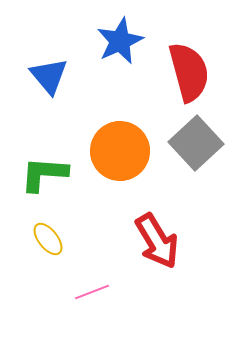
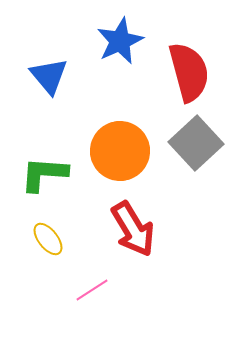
red arrow: moved 24 px left, 12 px up
pink line: moved 2 px up; rotated 12 degrees counterclockwise
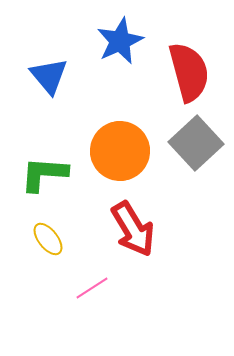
pink line: moved 2 px up
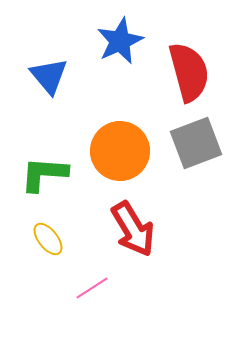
gray square: rotated 22 degrees clockwise
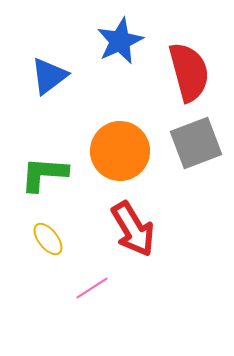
blue triangle: rotated 33 degrees clockwise
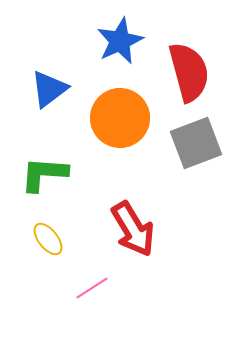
blue triangle: moved 13 px down
orange circle: moved 33 px up
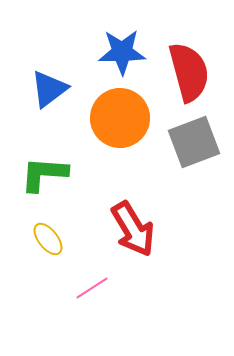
blue star: moved 2 px right, 11 px down; rotated 24 degrees clockwise
gray square: moved 2 px left, 1 px up
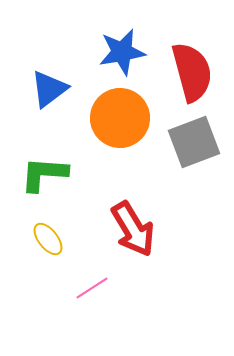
blue star: rotated 9 degrees counterclockwise
red semicircle: moved 3 px right
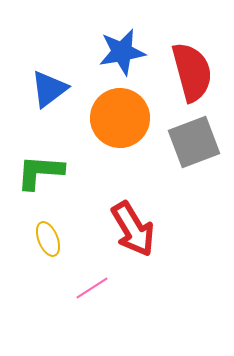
green L-shape: moved 4 px left, 2 px up
yellow ellipse: rotated 16 degrees clockwise
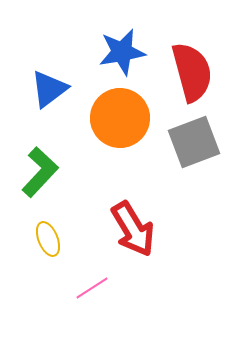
green L-shape: rotated 129 degrees clockwise
